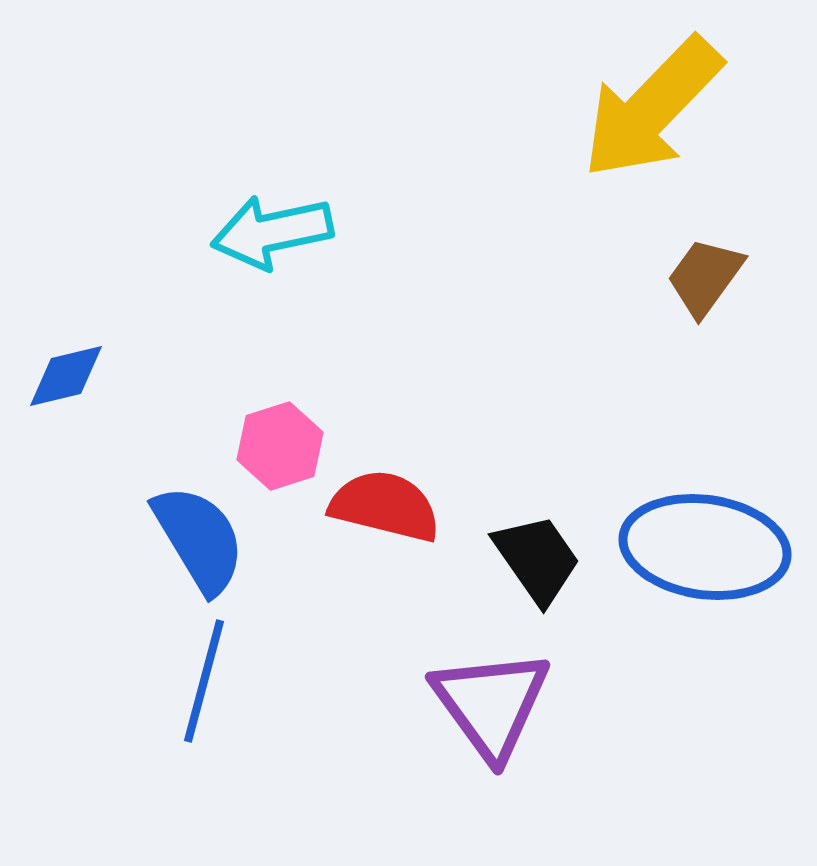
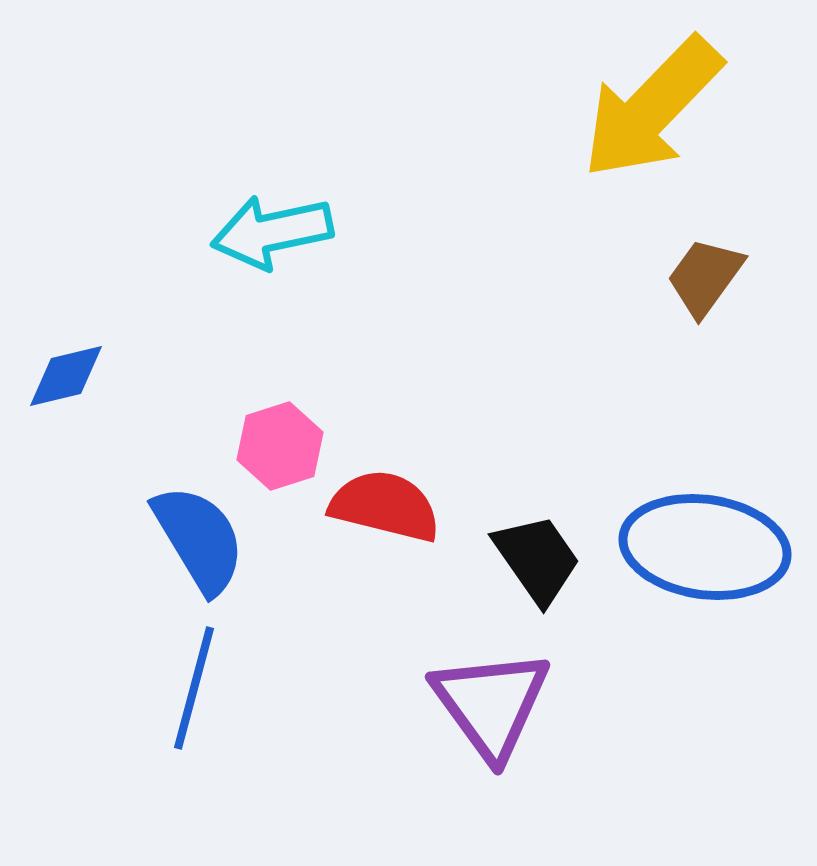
blue line: moved 10 px left, 7 px down
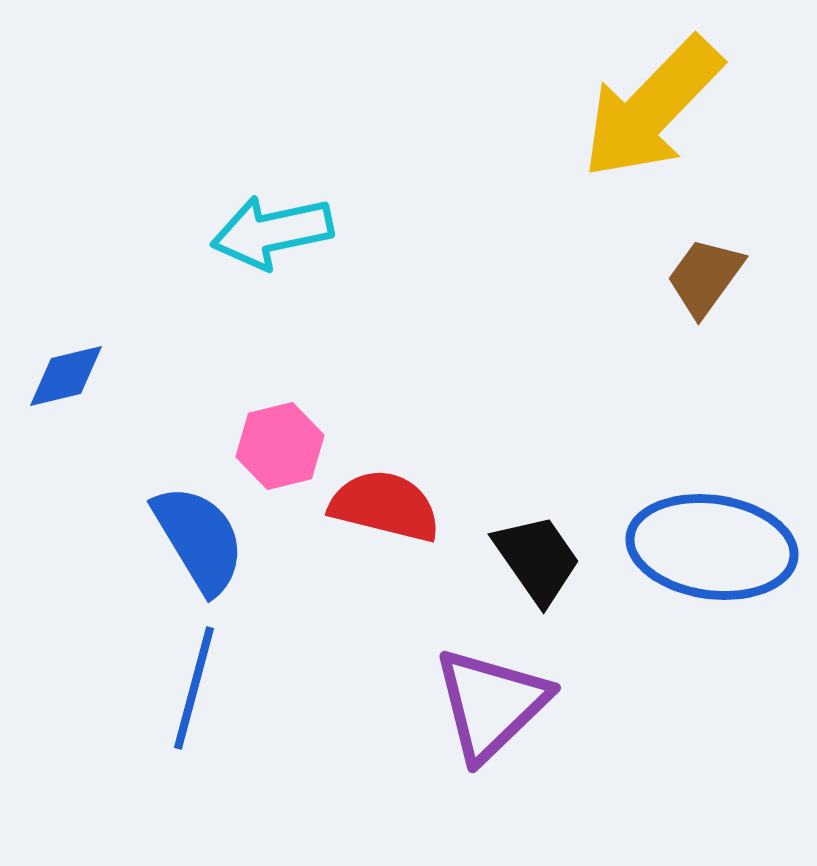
pink hexagon: rotated 4 degrees clockwise
blue ellipse: moved 7 px right
purple triangle: rotated 22 degrees clockwise
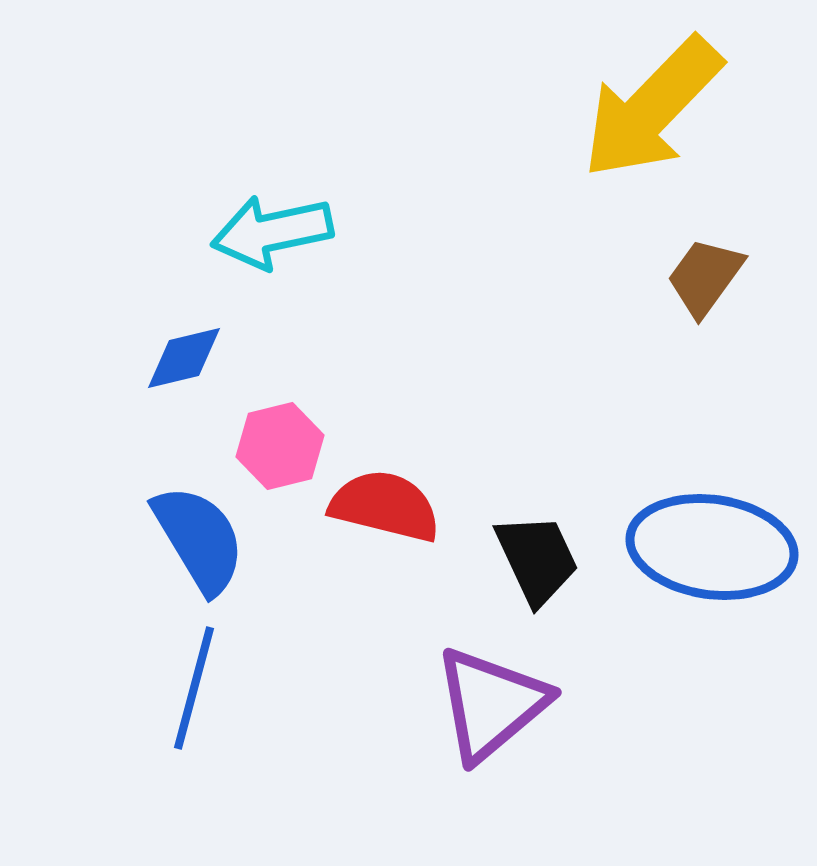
blue diamond: moved 118 px right, 18 px up
black trapezoid: rotated 10 degrees clockwise
purple triangle: rotated 4 degrees clockwise
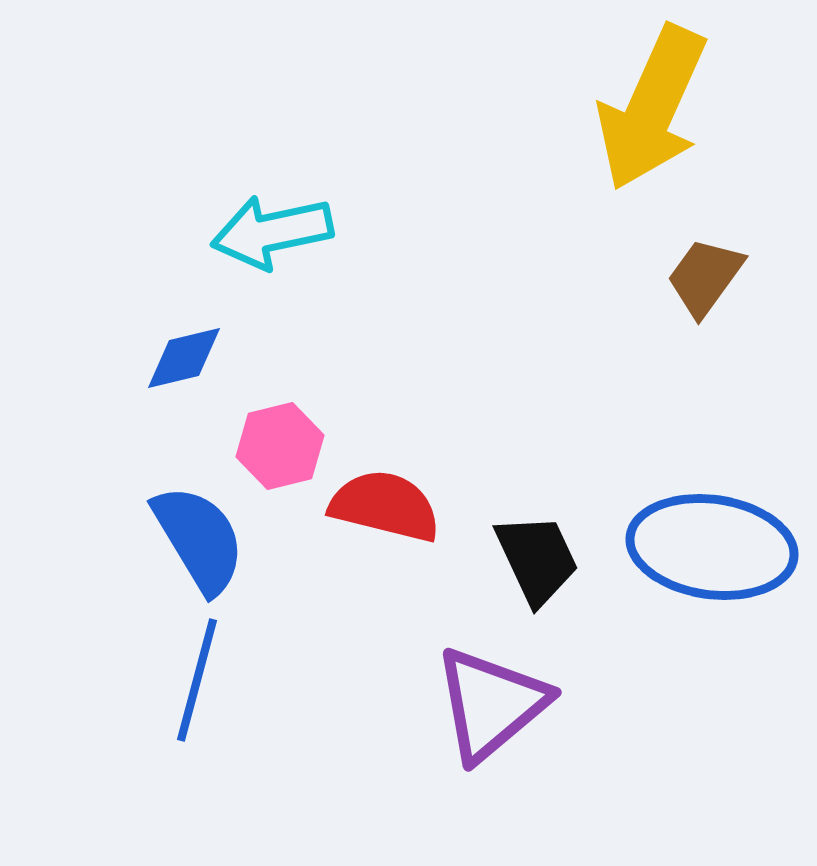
yellow arrow: rotated 20 degrees counterclockwise
blue line: moved 3 px right, 8 px up
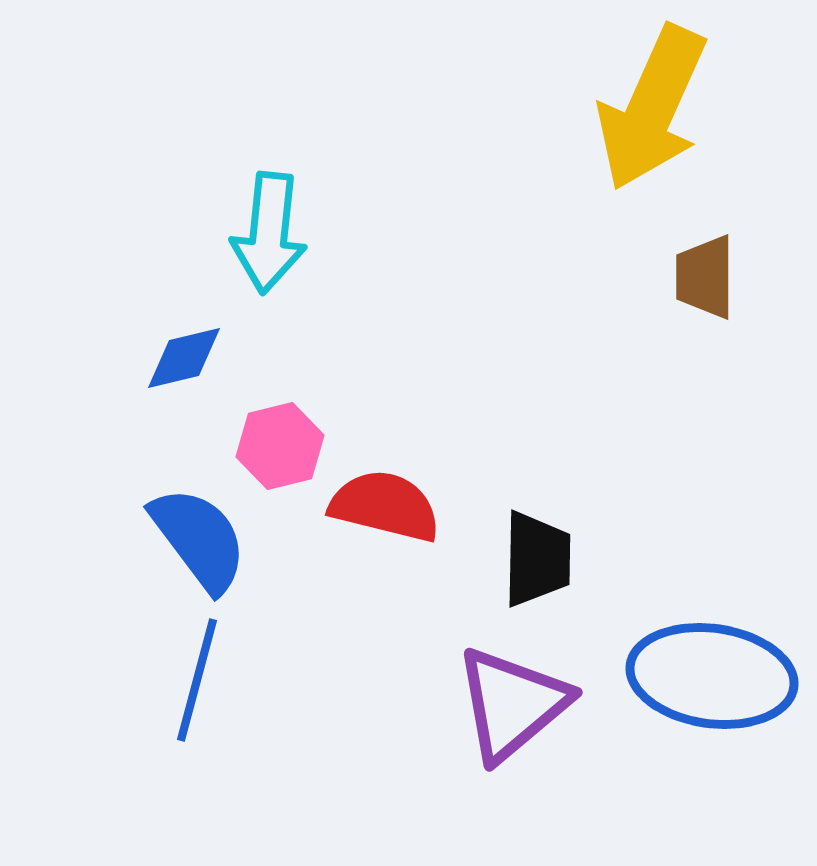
cyan arrow: moved 3 px left, 1 px down; rotated 72 degrees counterclockwise
brown trapezoid: rotated 36 degrees counterclockwise
blue semicircle: rotated 6 degrees counterclockwise
blue ellipse: moved 129 px down
black trapezoid: rotated 26 degrees clockwise
purple triangle: moved 21 px right
